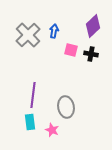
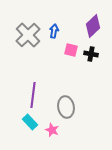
cyan rectangle: rotated 35 degrees counterclockwise
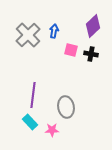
pink star: rotated 24 degrees counterclockwise
